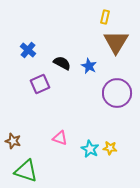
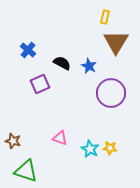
purple circle: moved 6 px left
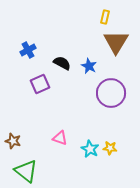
blue cross: rotated 21 degrees clockwise
green triangle: rotated 20 degrees clockwise
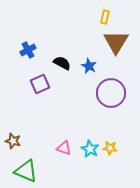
pink triangle: moved 4 px right, 10 px down
green triangle: rotated 15 degrees counterclockwise
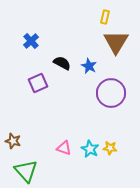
blue cross: moved 3 px right, 9 px up; rotated 14 degrees counterclockwise
purple square: moved 2 px left, 1 px up
green triangle: rotated 25 degrees clockwise
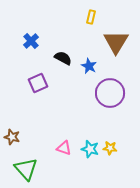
yellow rectangle: moved 14 px left
black semicircle: moved 1 px right, 5 px up
purple circle: moved 1 px left
brown star: moved 1 px left, 4 px up
cyan star: rotated 12 degrees counterclockwise
green triangle: moved 2 px up
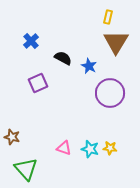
yellow rectangle: moved 17 px right
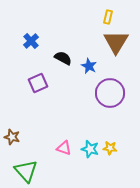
green triangle: moved 2 px down
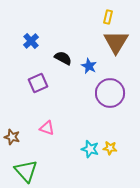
pink triangle: moved 17 px left, 20 px up
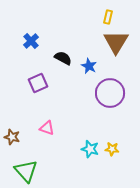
yellow star: moved 2 px right, 1 px down
